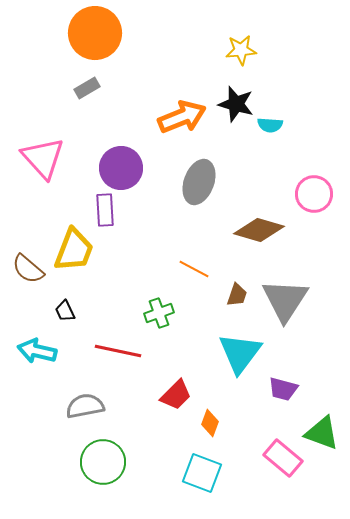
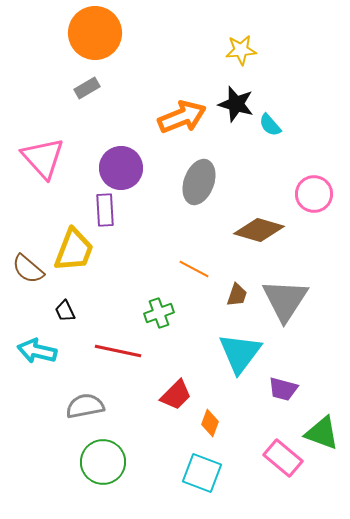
cyan semicircle: rotated 45 degrees clockwise
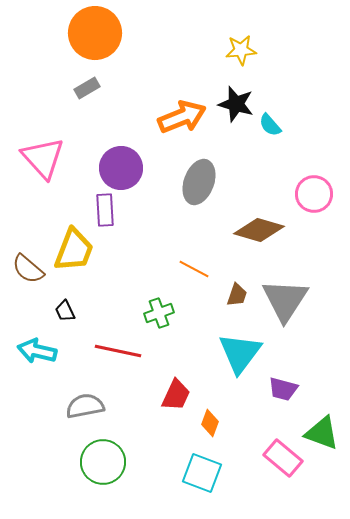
red trapezoid: rotated 20 degrees counterclockwise
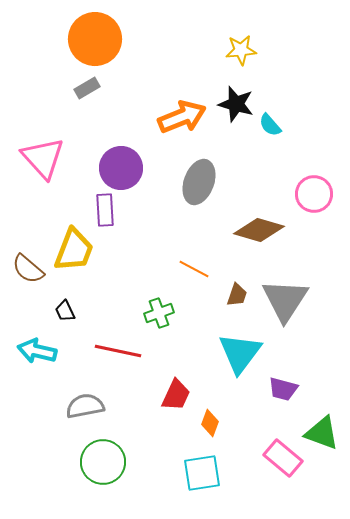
orange circle: moved 6 px down
cyan square: rotated 30 degrees counterclockwise
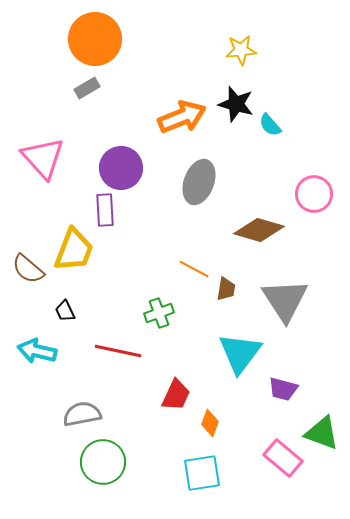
brown trapezoid: moved 11 px left, 6 px up; rotated 10 degrees counterclockwise
gray triangle: rotated 6 degrees counterclockwise
gray semicircle: moved 3 px left, 8 px down
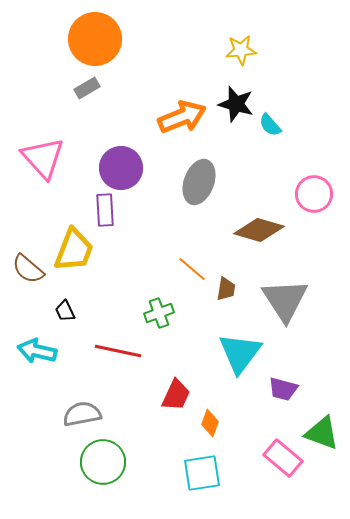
orange line: moved 2 px left; rotated 12 degrees clockwise
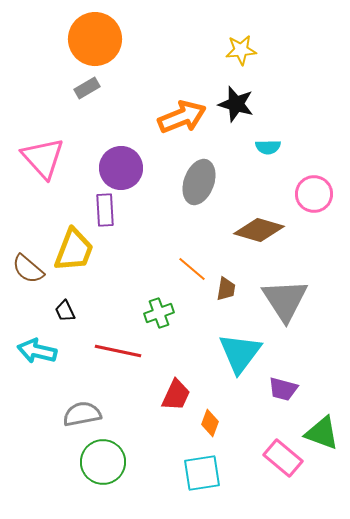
cyan semicircle: moved 2 px left, 22 px down; rotated 50 degrees counterclockwise
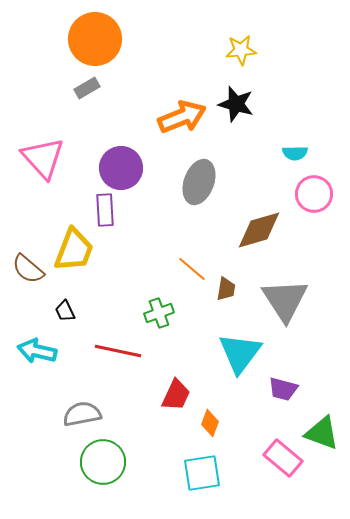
cyan semicircle: moved 27 px right, 6 px down
brown diamond: rotated 33 degrees counterclockwise
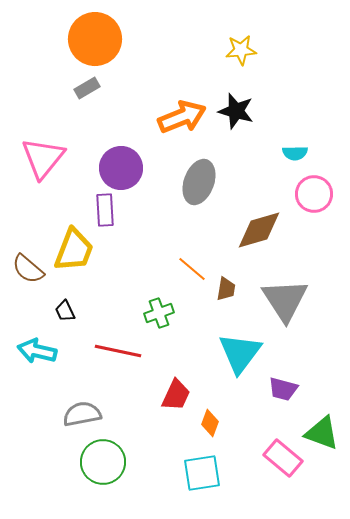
black star: moved 7 px down
pink triangle: rotated 21 degrees clockwise
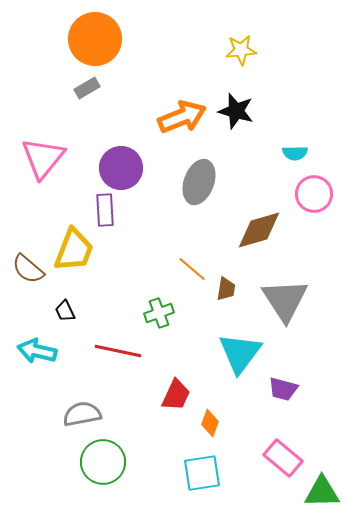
green triangle: moved 59 px down; rotated 21 degrees counterclockwise
